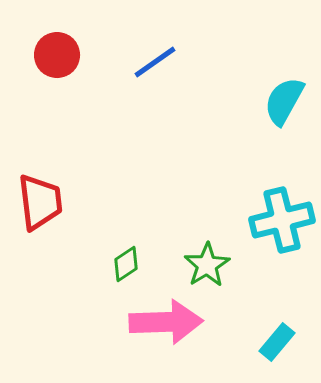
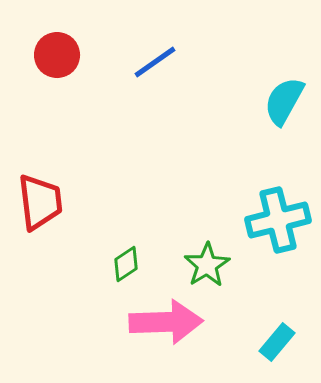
cyan cross: moved 4 px left
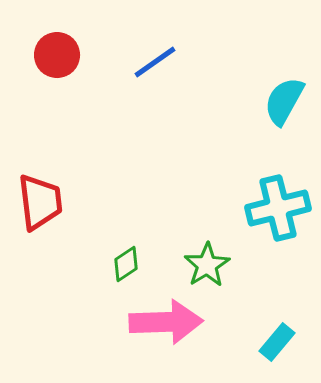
cyan cross: moved 12 px up
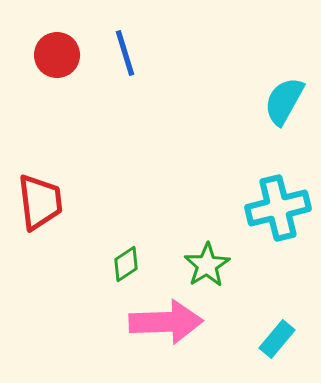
blue line: moved 30 px left, 9 px up; rotated 72 degrees counterclockwise
cyan rectangle: moved 3 px up
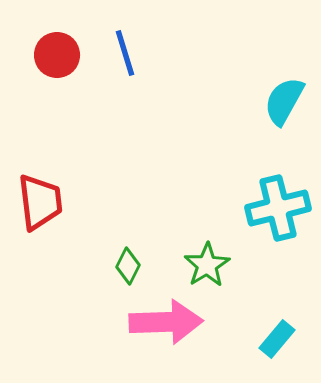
green diamond: moved 2 px right, 2 px down; rotated 30 degrees counterclockwise
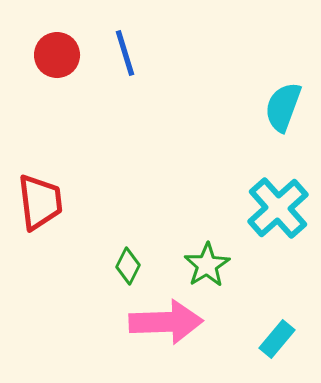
cyan semicircle: moved 1 px left, 6 px down; rotated 9 degrees counterclockwise
cyan cross: rotated 28 degrees counterclockwise
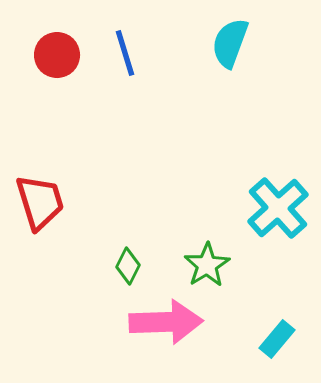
cyan semicircle: moved 53 px left, 64 px up
red trapezoid: rotated 10 degrees counterclockwise
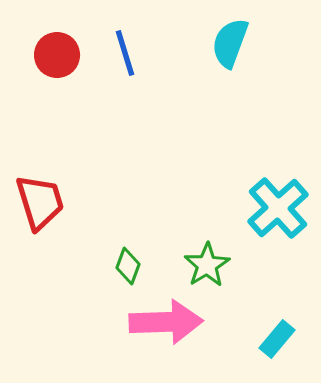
green diamond: rotated 6 degrees counterclockwise
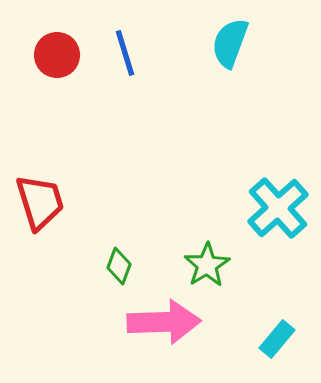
green diamond: moved 9 px left
pink arrow: moved 2 px left
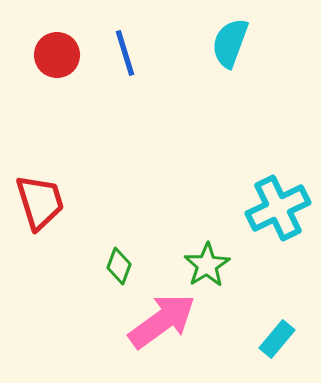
cyan cross: rotated 16 degrees clockwise
pink arrow: moved 2 px left, 1 px up; rotated 34 degrees counterclockwise
